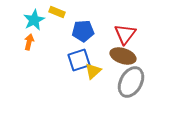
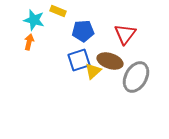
yellow rectangle: moved 1 px right, 1 px up
cyan star: rotated 30 degrees counterclockwise
brown ellipse: moved 13 px left, 5 px down
gray ellipse: moved 5 px right, 5 px up
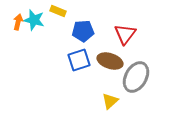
orange arrow: moved 11 px left, 20 px up
yellow triangle: moved 17 px right, 30 px down
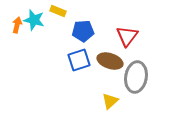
orange arrow: moved 1 px left, 3 px down
red triangle: moved 2 px right, 2 px down
gray ellipse: rotated 20 degrees counterclockwise
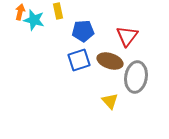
yellow rectangle: rotated 56 degrees clockwise
orange arrow: moved 3 px right, 13 px up
yellow triangle: rotated 30 degrees counterclockwise
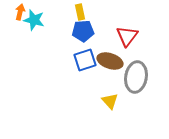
yellow rectangle: moved 22 px right, 1 px down
blue square: moved 6 px right
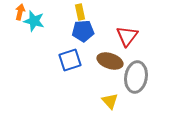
cyan star: moved 1 px down
blue square: moved 15 px left
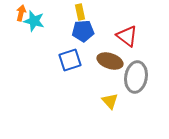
orange arrow: moved 1 px right, 1 px down
red triangle: rotated 30 degrees counterclockwise
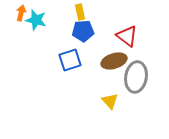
cyan star: moved 2 px right, 1 px up
brown ellipse: moved 4 px right; rotated 35 degrees counterclockwise
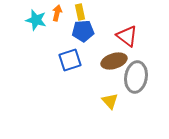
orange arrow: moved 36 px right
